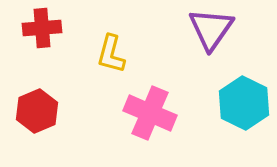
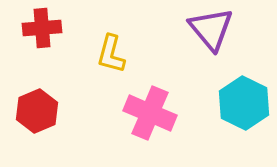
purple triangle: rotated 15 degrees counterclockwise
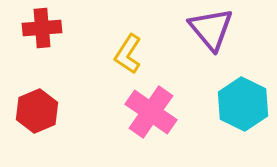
yellow L-shape: moved 17 px right; rotated 18 degrees clockwise
cyan hexagon: moved 1 px left, 1 px down
pink cross: moved 1 px right, 1 px up; rotated 12 degrees clockwise
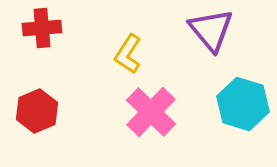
purple triangle: moved 1 px down
cyan hexagon: rotated 9 degrees counterclockwise
pink cross: rotated 9 degrees clockwise
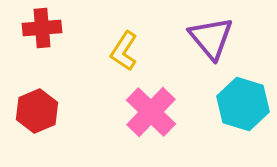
purple triangle: moved 8 px down
yellow L-shape: moved 4 px left, 3 px up
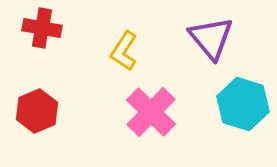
red cross: rotated 15 degrees clockwise
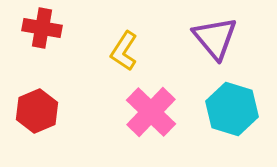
purple triangle: moved 4 px right
cyan hexagon: moved 11 px left, 5 px down
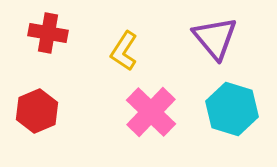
red cross: moved 6 px right, 5 px down
